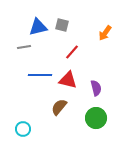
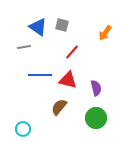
blue triangle: rotated 48 degrees clockwise
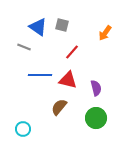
gray line: rotated 32 degrees clockwise
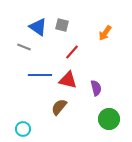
green circle: moved 13 px right, 1 px down
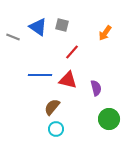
gray line: moved 11 px left, 10 px up
brown semicircle: moved 7 px left
cyan circle: moved 33 px right
